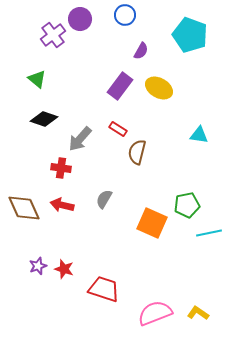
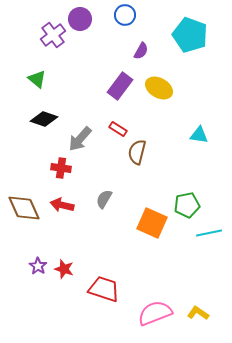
purple star: rotated 18 degrees counterclockwise
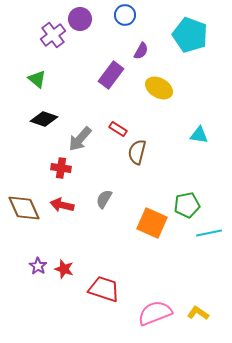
purple rectangle: moved 9 px left, 11 px up
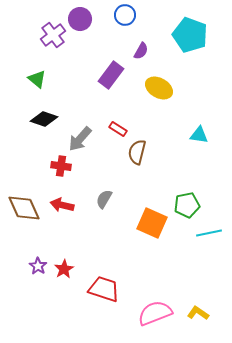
red cross: moved 2 px up
red star: rotated 24 degrees clockwise
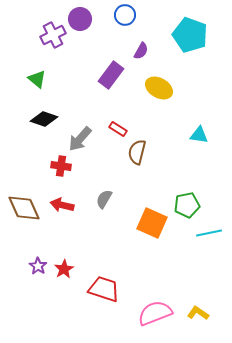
purple cross: rotated 10 degrees clockwise
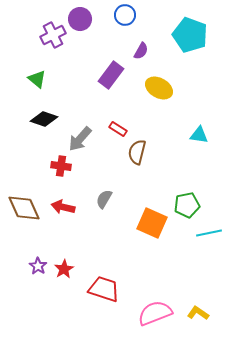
red arrow: moved 1 px right, 2 px down
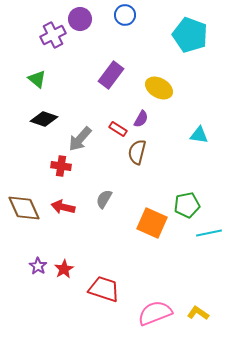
purple semicircle: moved 68 px down
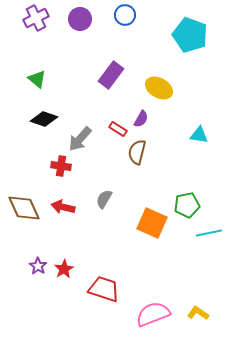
purple cross: moved 17 px left, 17 px up
pink semicircle: moved 2 px left, 1 px down
